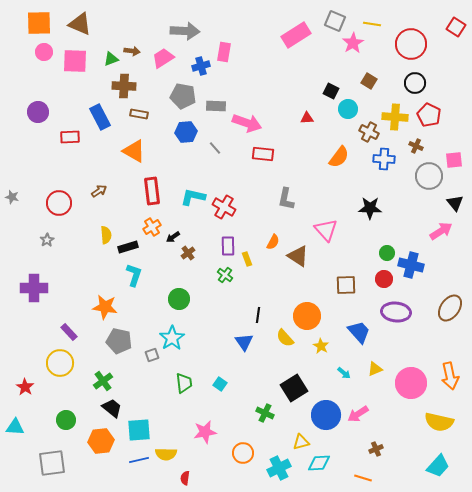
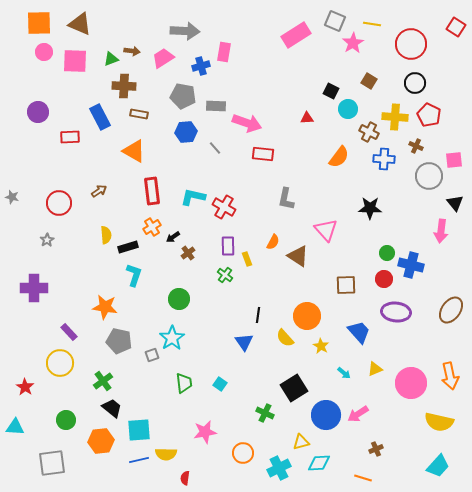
pink arrow at (441, 231): rotated 130 degrees clockwise
brown ellipse at (450, 308): moved 1 px right, 2 px down
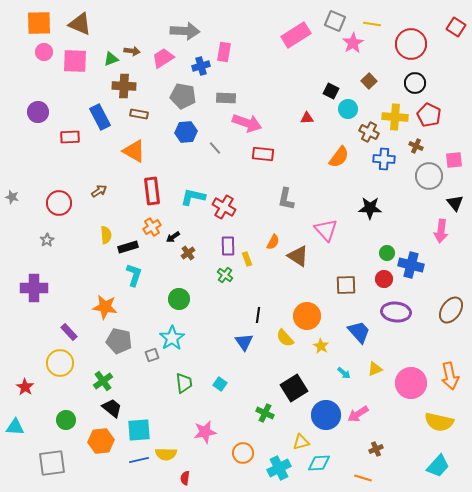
brown square at (369, 81): rotated 14 degrees clockwise
gray rectangle at (216, 106): moved 10 px right, 8 px up
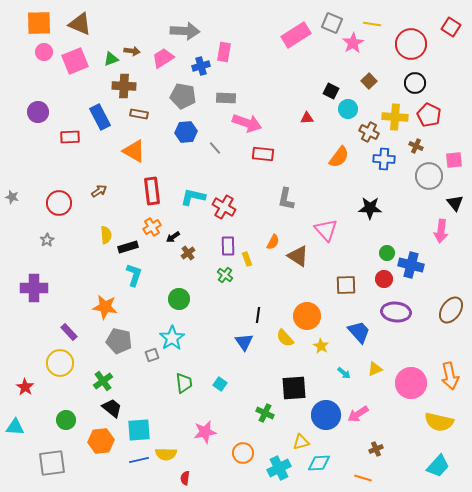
gray square at (335, 21): moved 3 px left, 2 px down
red square at (456, 27): moved 5 px left
pink square at (75, 61): rotated 24 degrees counterclockwise
black square at (294, 388): rotated 28 degrees clockwise
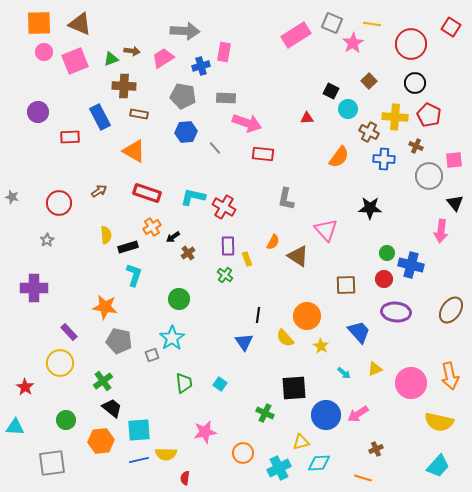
red rectangle at (152, 191): moved 5 px left, 2 px down; rotated 64 degrees counterclockwise
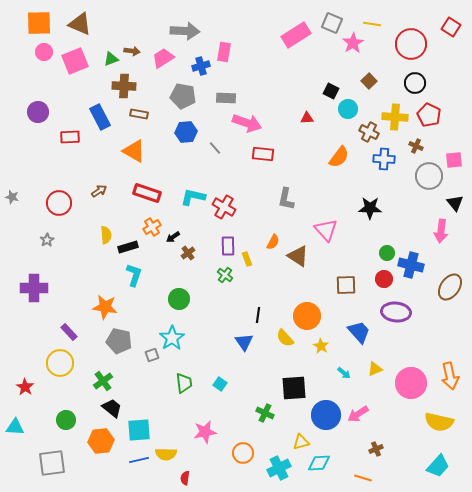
brown ellipse at (451, 310): moved 1 px left, 23 px up
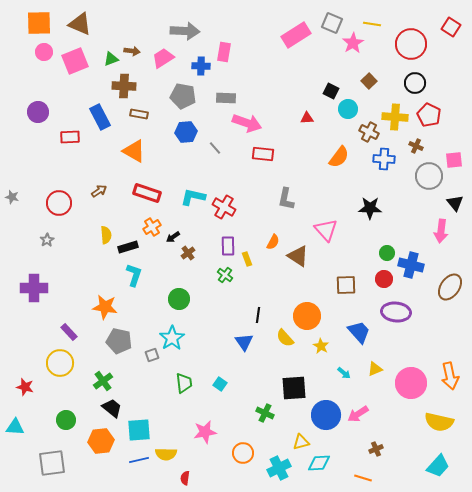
blue cross at (201, 66): rotated 18 degrees clockwise
red star at (25, 387): rotated 18 degrees counterclockwise
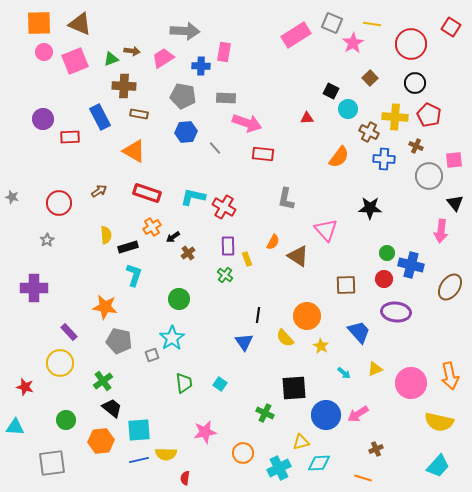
brown square at (369, 81): moved 1 px right, 3 px up
purple circle at (38, 112): moved 5 px right, 7 px down
